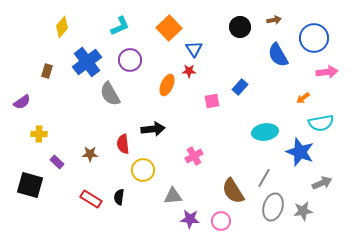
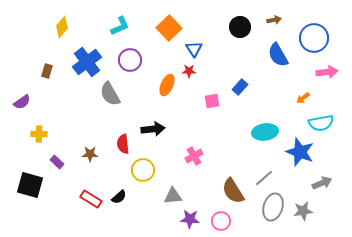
gray line: rotated 18 degrees clockwise
black semicircle: rotated 140 degrees counterclockwise
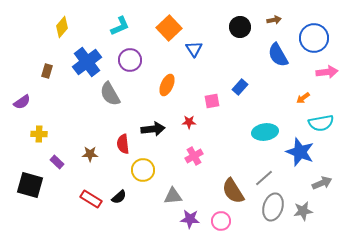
red star: moved 51 px down
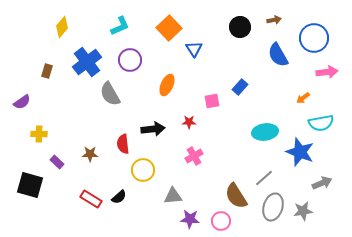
brown semicircle: moved 3 px right, 5 px down
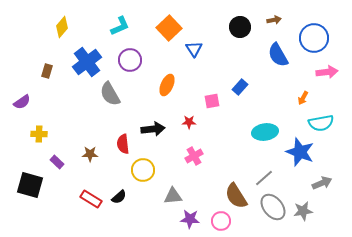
orange arrow: rotated 24 degrees counterclockwise
gray ellipse: rotated 56 degrees counterclockwise
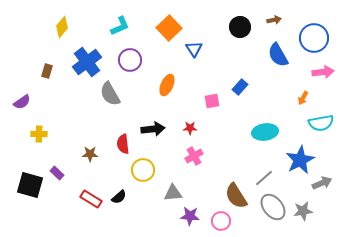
pink arrow: moved 4 px left
red star: moved 1 px right, 6 px down
blue star: moved 8 px down; rotated 24 degrees clockwise
purple rectangle: moved 11 px down
gray triangle: moved 3 px up
purple star: moved 3 px up
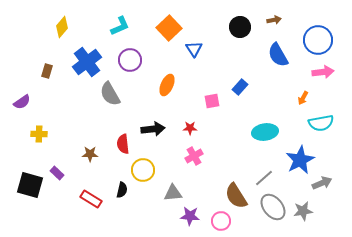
blue circle: moved 4 px right, 2 px down
black semicircle: moved 3 px right, 7 px up; rotated 35 degrees counterclockwise
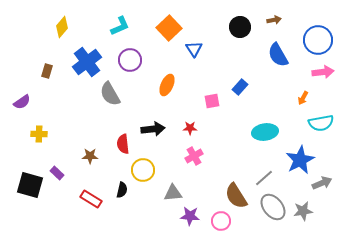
brown star: moved 2 px down
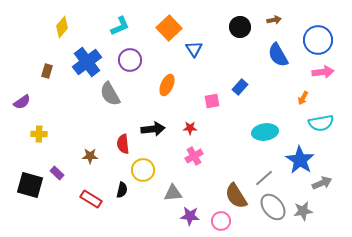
blue star: rotated 12 degrees counterclockwise
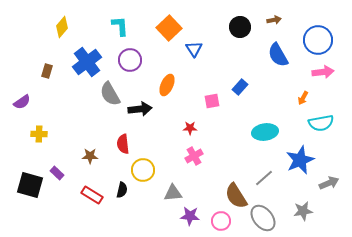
cyan L-shape: rotated 70 degrees counterclockwise
black arrow: moved 13 px left, 20 px up
blue star: rotated 16 degrees clockwise
gray arrow: moved 7 px right
red rectangle: moved 1 px right, 4 px up
gray ellipse: moved 10 px left, 11 px down
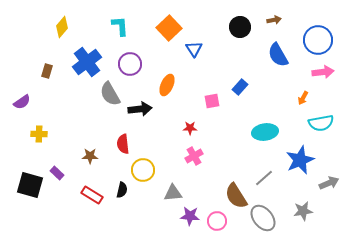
purple circle: moved 4 px down
pink circle: moved 4 px left
